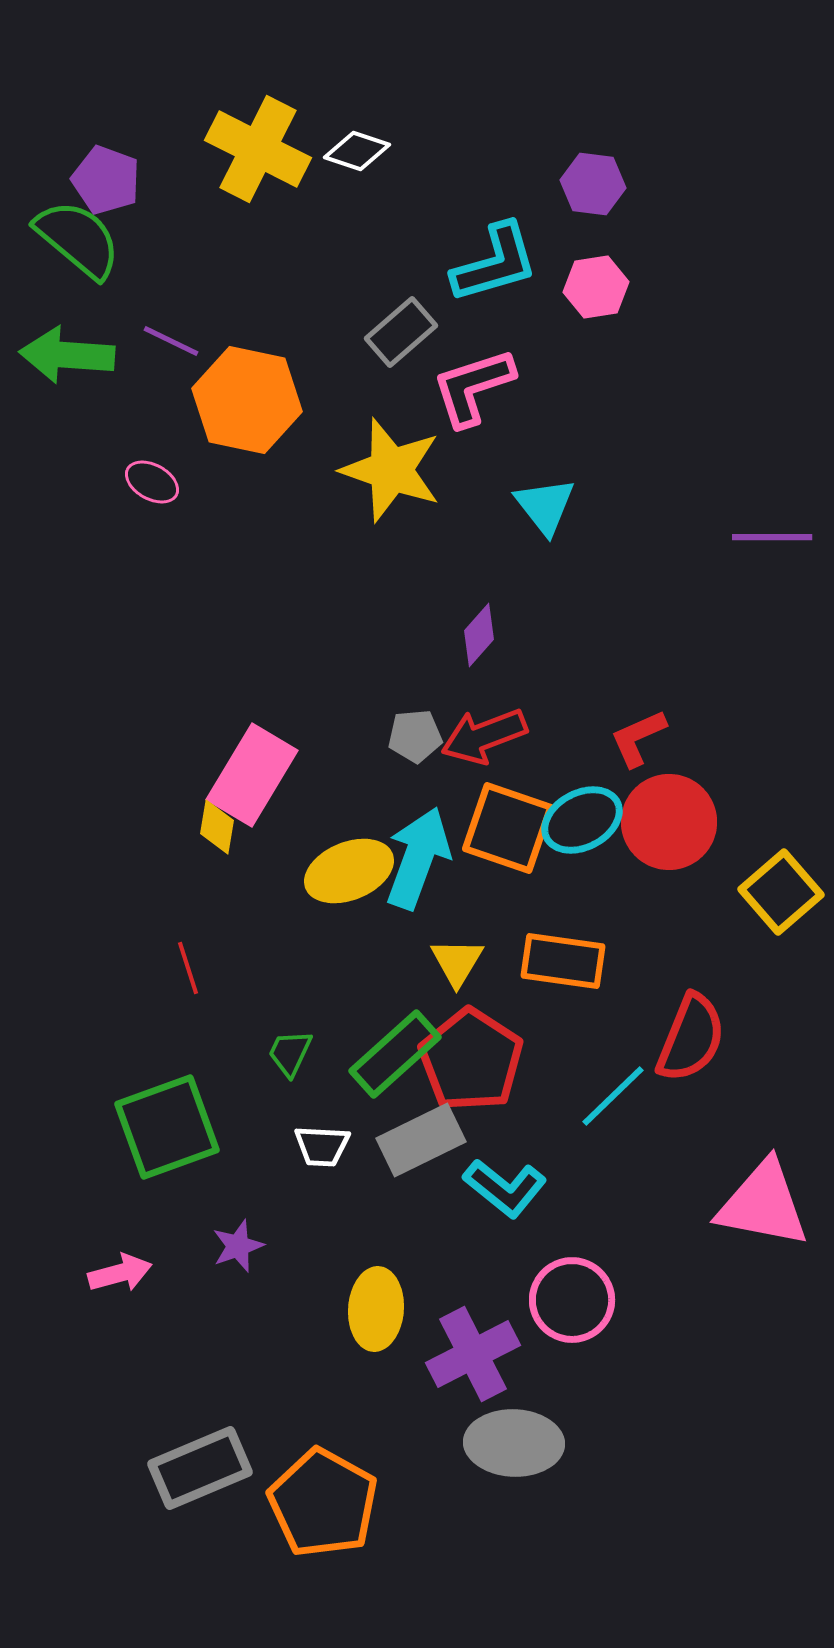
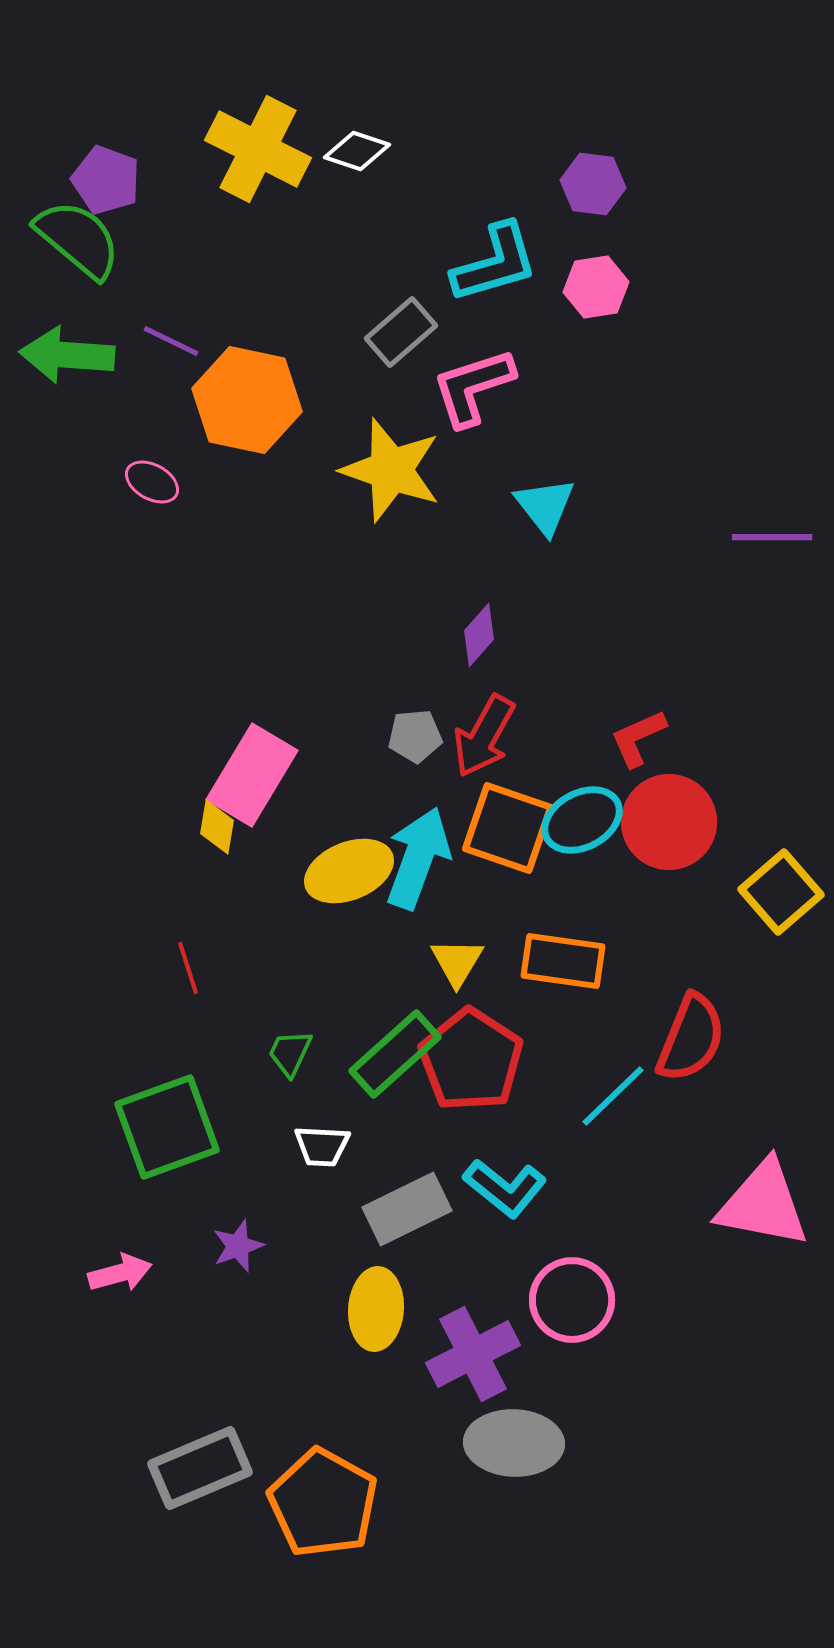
red arrow at (484, 736): rotated 40 degrees counterclockwise
gray rectangle at (421, 1140): moved 14 px left, 69 px down
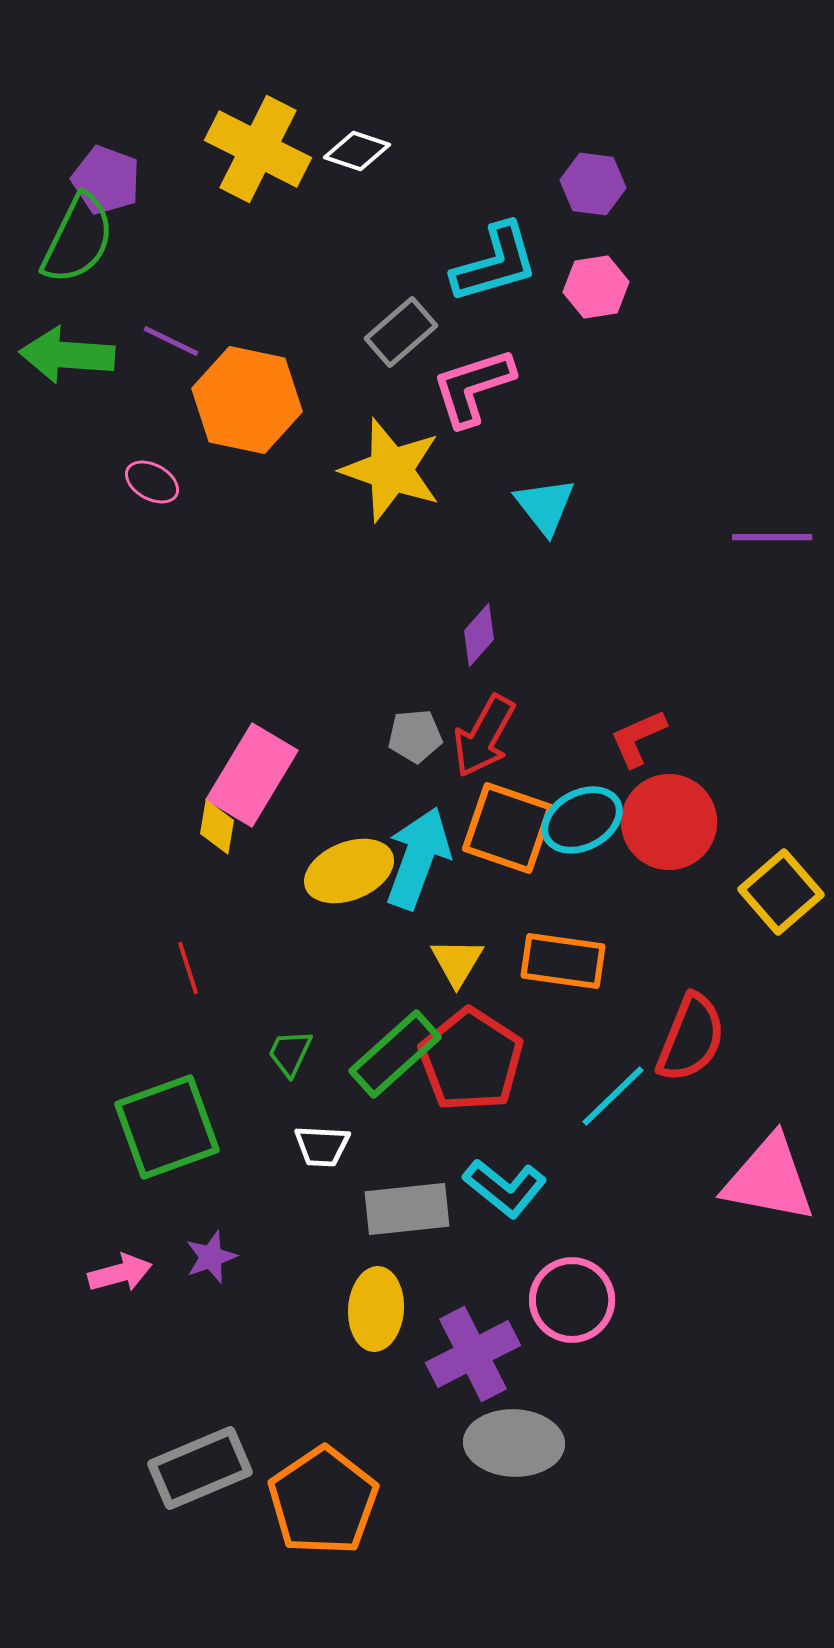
green semicircle at (78, 239): rotated 76 degrees clockwise
pink triangle at (763, 1204): moved 6 px right, 25 px up
gray rectangle at (407, 1209): rotated 20 degrees clockwise
purple star at (238, 1246): moved 27 px left, 11 px down
orange pentagon at (323, 1503): moved 2 px up; rotated 9 degrees clockwise
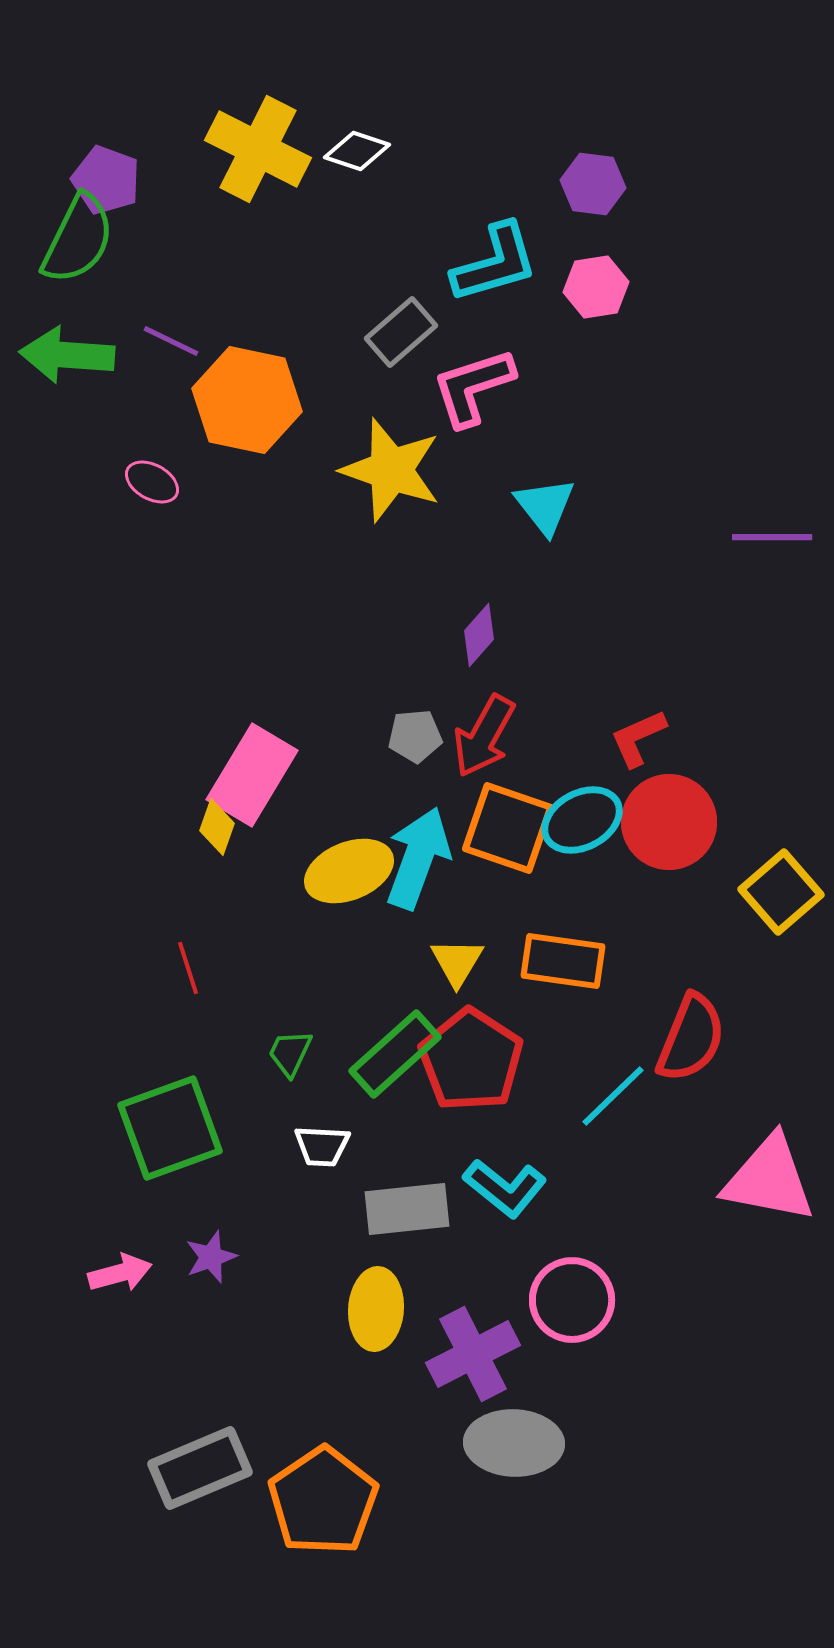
yellow diamond at (217, 827): rotated 10 degrees clockwise
green square at (167, 1127): moved 3 px right, 1 px down
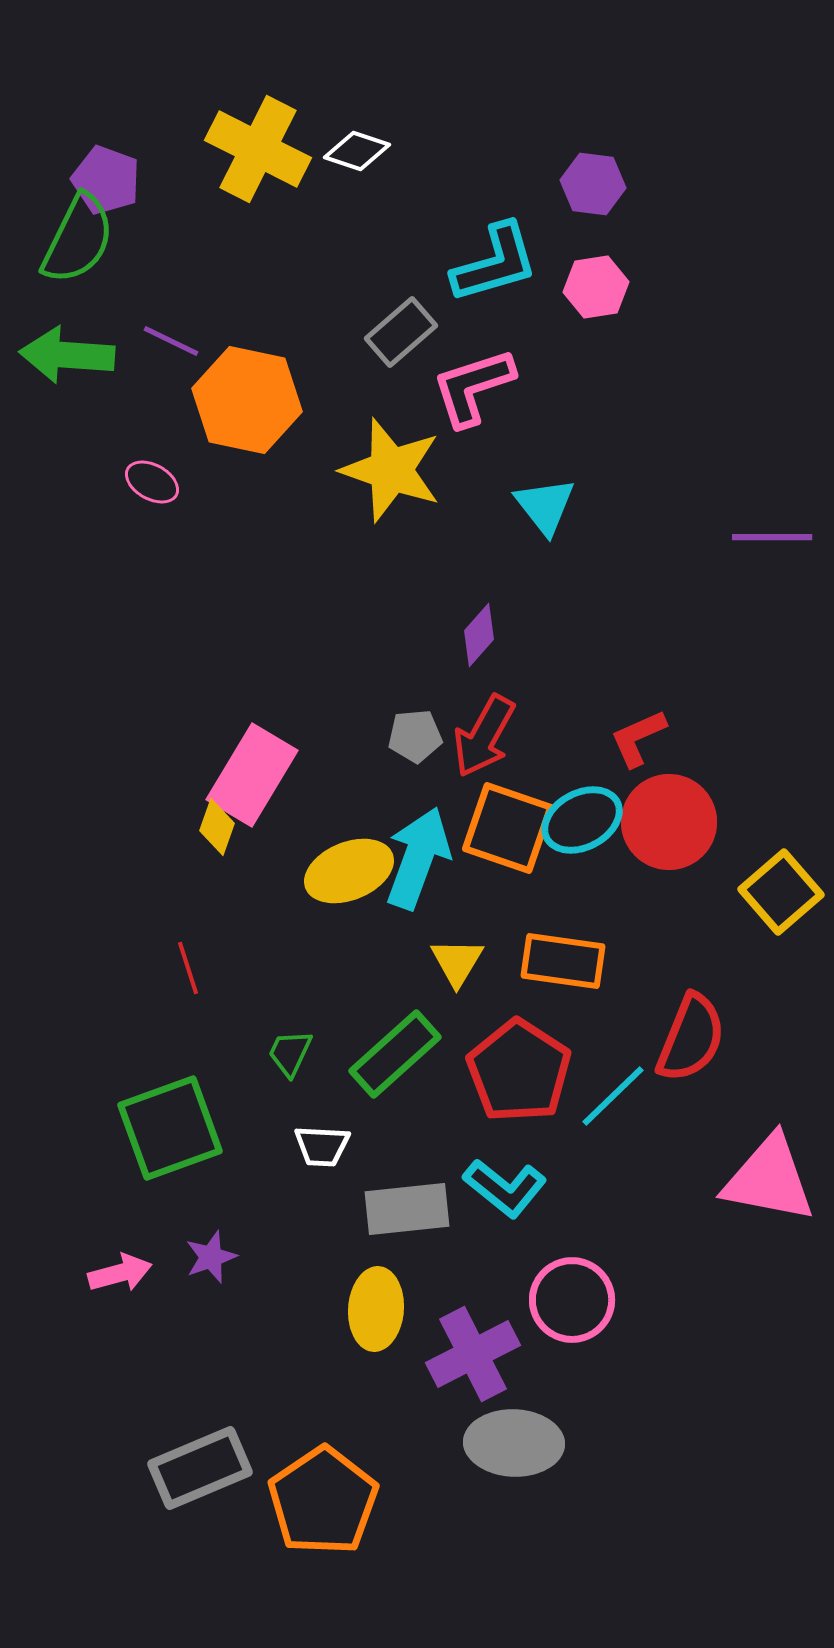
red pentagon at (471, 1060): moved 48 px right, 11 px down
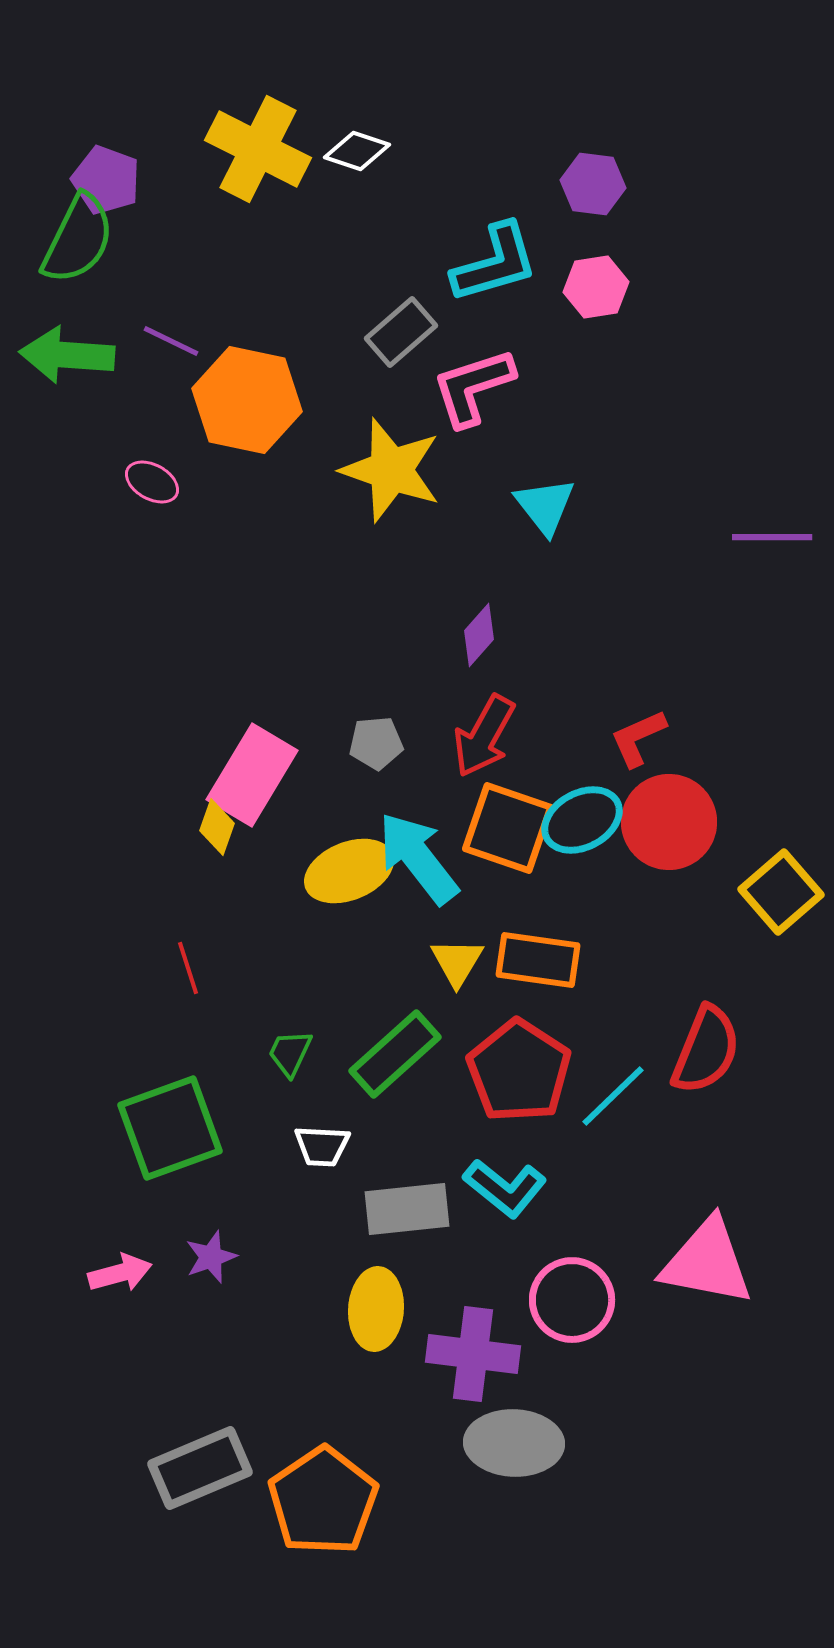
gray pentagon at (415, 736): moved 39 px left, 7 px down
cyan arrow at (418, 858): rotated 58 degrees counterclockwise
orange rectangle at (563, 961): moved 25 px left, 1 px up
red semicircle at (691, 1038): moved 15 px right, 12 px down
pink triangle at (769, 1179): moved 62 px left, 83 px down
purple cross at (473, 1354): rotated 34 degrees clockwise
